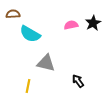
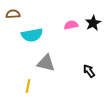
cyan semicircle: moved 2 px right, 1 px down; rotated 40 degrees counterclockwise
black arrow: moved 11 px right, 10 px up
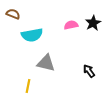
brown semicircle: rotated 24 degrees clockwise
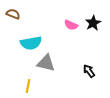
pink semicircle: rotated 144 degrees counterclockwise
cyan semicircle: moved 1 px left, 8 px down
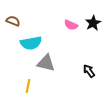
brown semicircle: moved 7 px down
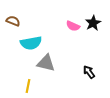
pink semicircle: moved 2 px right, 1 px down
black arrow: moved 1 px down
